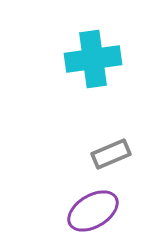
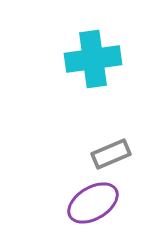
purple ellipse: moved 8 px up
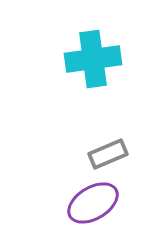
gray rectangle: moved 3 px left
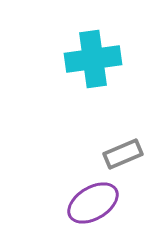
gray rectangle: moved 15 px right
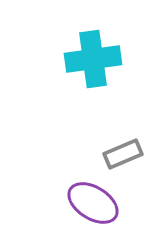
purple ellipse: rotated 63 degrees clockwise
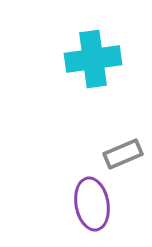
purple ellipse: moved 1 px left, 1 px down; rotated 48 degrees clockwise
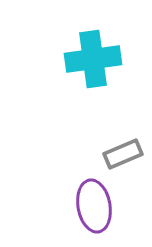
purple ellipse: moved 2 px right, 2 px down
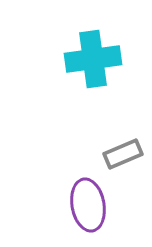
purple ellipse: moved 6 px left, 1 px up
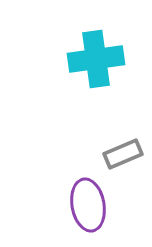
cyan cross: moved 3 px right
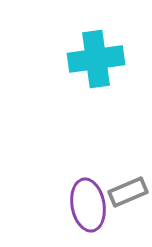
gray rectangle: moved 5 px right, 38 px down
